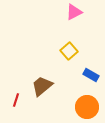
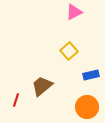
blue rectangle: rotated 42 degrees counterclockwise
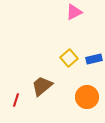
yellow square: moved 7 px down
blue rectangle: moved 3 px right, 16 px up
orange circle: moved 10 px up
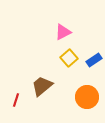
pink triangle: moved 11 px left, 20 px down
blue rectangle: moved 1 px down; rotated 21 degrees counterclockwise
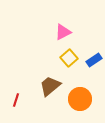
brown trapezoid: moved 8 px right
orange circle: moved 7 px left, 2 px down
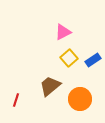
blue rectangle: moved 1 px left
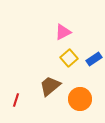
blue rectangle: moved 1 px right, 1 px up
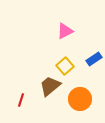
pink triangle: moved 2 px right, 1 px up
yellow square: moved 4 px left, 8 px down
red line: moved 5 px right
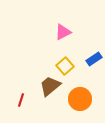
pink triangle: moved 2 px left, 1 px down
